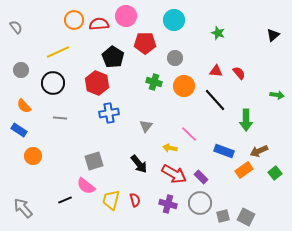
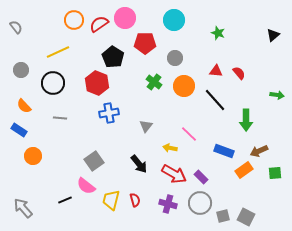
pink circle at (126, 16): moved 1 px left, 2 px down
red semicircle at (99, 24): rotated 30 degrees counterclockwise
green cross at (154, 82): rotated 21 degrees clockwise
gray square at (94, 161): rotated 18 degrees counterclockwise
green square at (275, 173): rotated 32 degrees clockwise
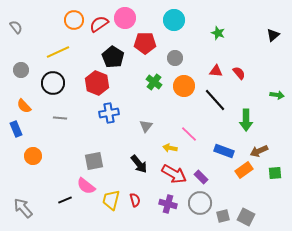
blue rectangle at (19, 130): moved 3 px left, 1 px up; rotated 35 degrees clockwise
gray square at (94, 161): rotated 24 degrees clockwise
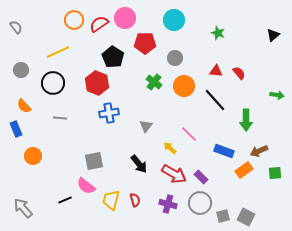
yellow arrow at (170, 148): rotated 32 degrees clockwise
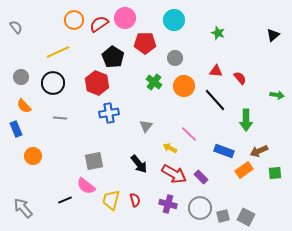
gray circle at (21, 70): moved 7 px down
red semicircle at (239, 73): moved 1 px right, 5 px down
yellow arrow at (170, 148): rotated 16 degrees counterclockwise
gray circle at (200, 203): moved 5 px down
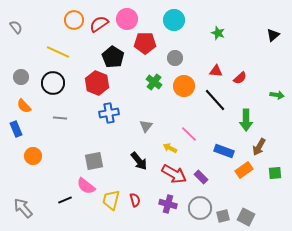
pink circle at (125, 18): moved 2 px right, 1 px down
yellow line at (58, 52): rotated 50 degrees clockwise
red semicircle at (240, 78): rotated 88 degrees clockwise
brown arrow at (259, 151): moved 4 px up; rotated 36 degrees counterclockwise
black arrow at (139, 164): moved 3 px up
